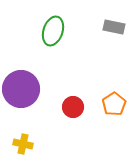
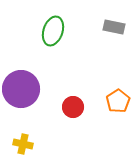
orange pentagon: moved 4 px right, 3 px up
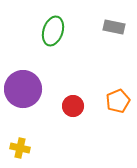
purple circle: moved 2 px right
orange pentagon: rotated 10 degrees clockwise
red circle: moved 1 px up
yellow cross: moved 3 px left, 4 px down
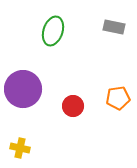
orange pentagon: moved 3 px up; rotated 15 degrees clockwise
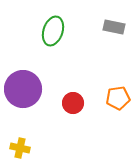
red circle: moved 3 px up
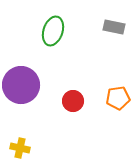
purple circle: moved 2 px left, 4 px up
red circle: moved 2 px up
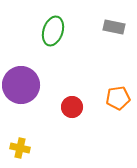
red circle: moved 1 px left, 6 px down
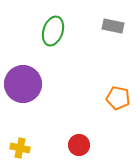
gray rectangle: moved 1 px left, 1 px up
purple circle: moved 2 px right, 1 px up
orange pentagon: rotated 20 degrees clockwise
red circle: moved 7 px right, 38 px down
